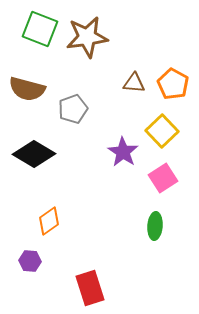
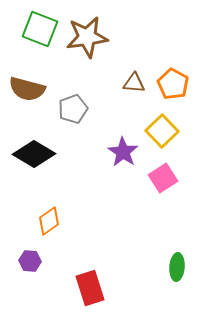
green ellipse: moved 22 px right, 41 px down
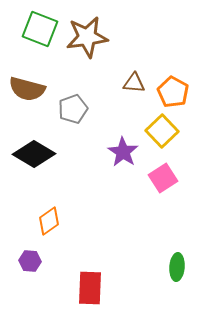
orange pentagon: moved 8 px down
red rectangle: rotated 20 degrees clockwise
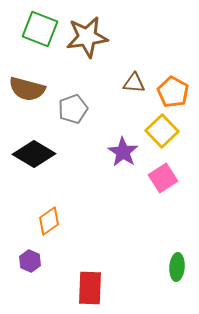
purple hexagon: rotated 20 degrees clockwise
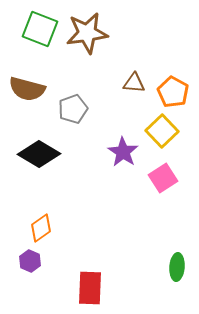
brown star: moved 4 px up
black diamond: moved 5 px right
orange diamond: moved 8 px left, 7 px down
